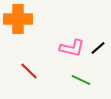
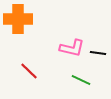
black line: moved 5 px down; rotated 49 degrees clockwise
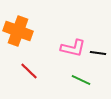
orange cross: moved 12 px down; rotated 20 degrees clockwise
pink L-shape: moved 1 px right
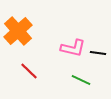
orange cross: rotated 28 degrees clockwise
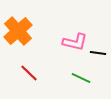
pink L-shape: moved 2 px right, 6 px up
red line: moved 2 px down
green line: moved 2 px up
